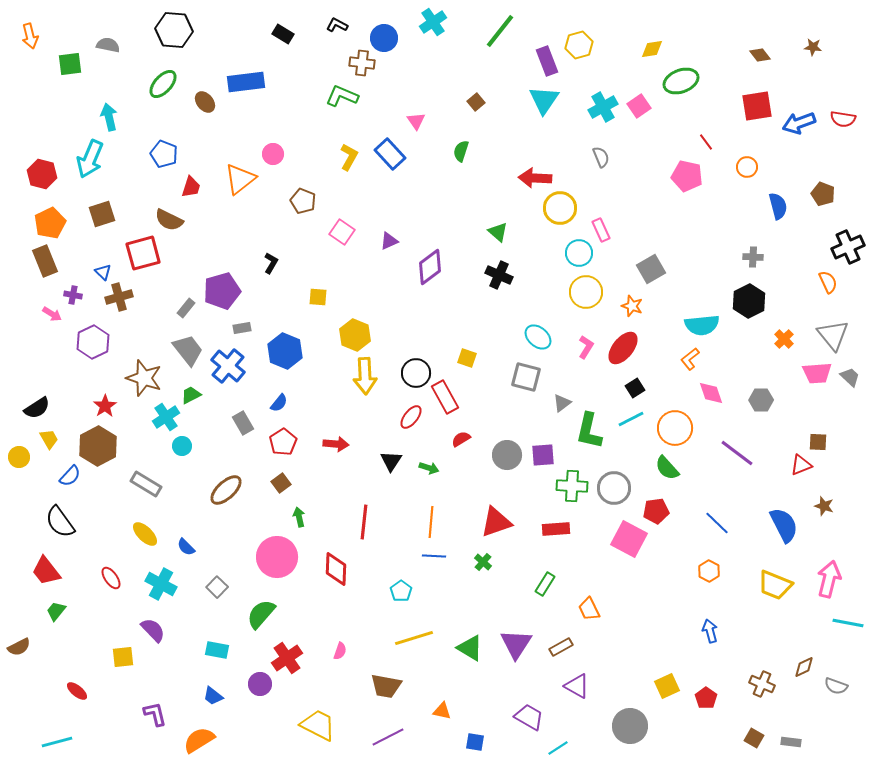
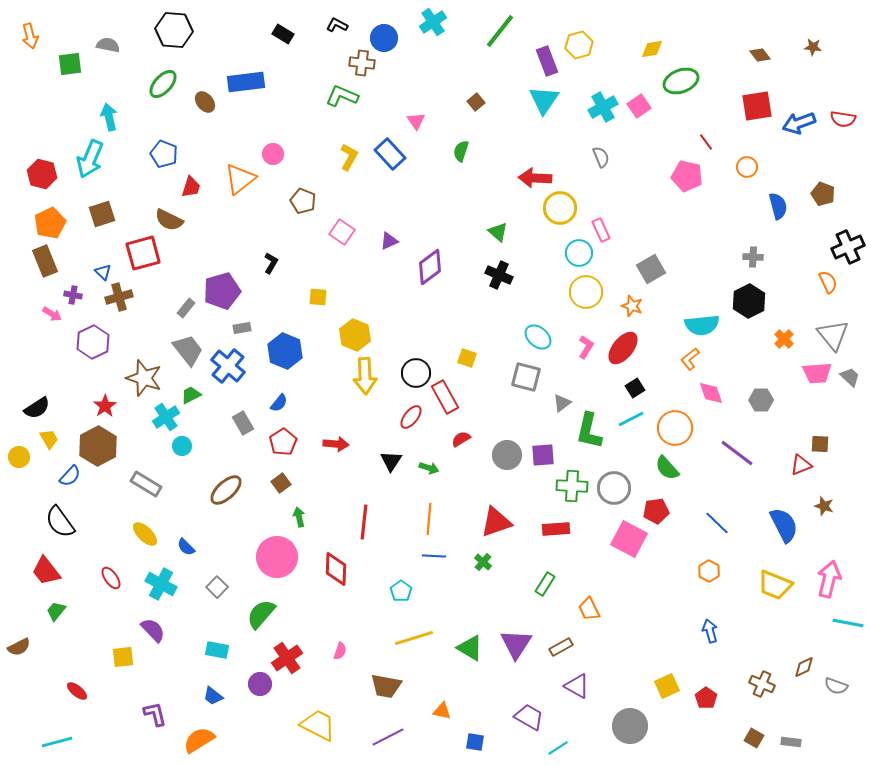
brown square at (818, 442): moved 2 px right, 2 px down
orange line at (431, 522): moved 2 px left, 3 px up
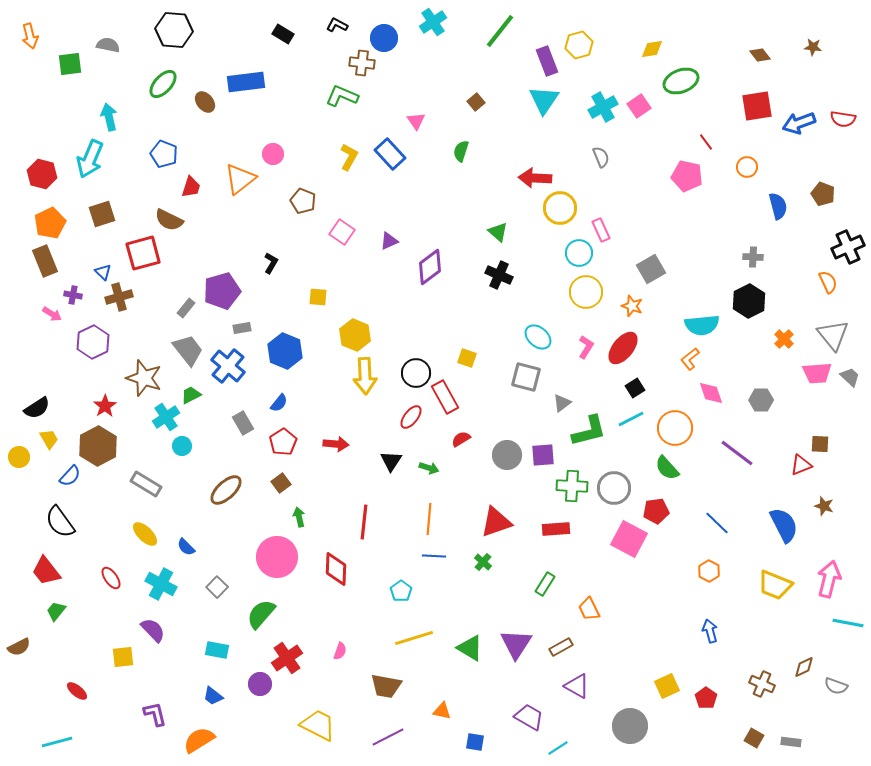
green L-shape at (589, 431): rotated 117 degrees counterclockwise
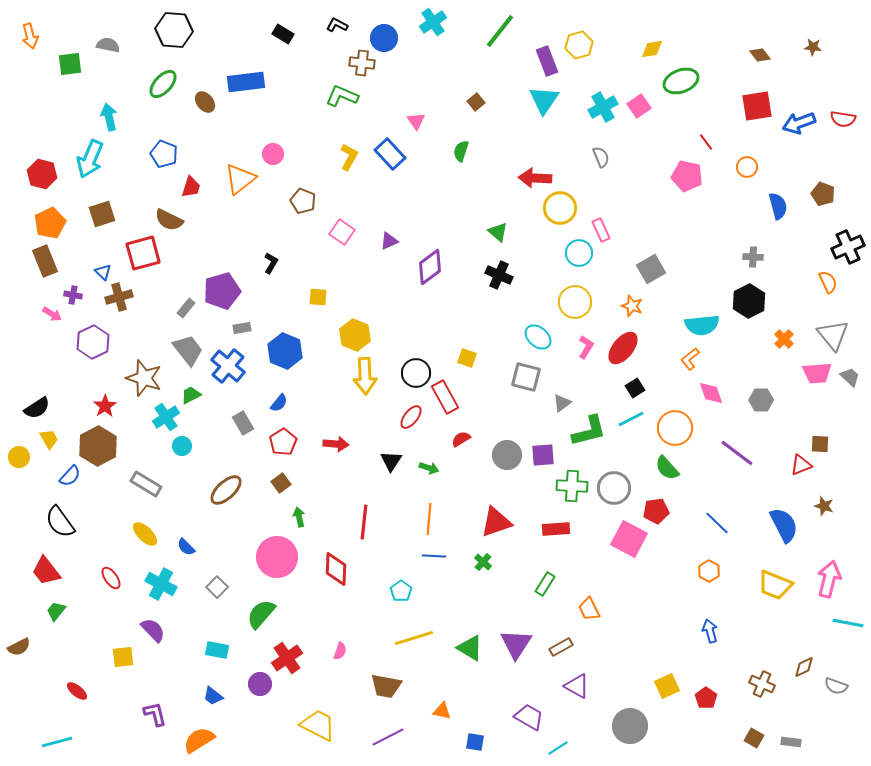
yellow circle at (586, 292): moved 11 px left, 10 px down
